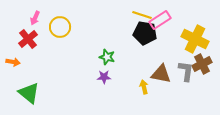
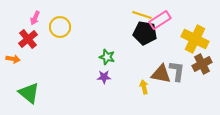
orange arrow: moved 3 px up
gray L-shape: moved 9 px left
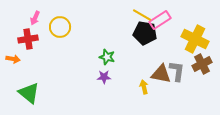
yellow line: rotated 12 degrees clockwise
red cross: rotated 30 degrees clockwise
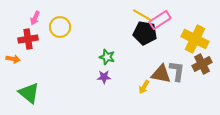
yellow arrow: rotated 136 degrees counterclockwise
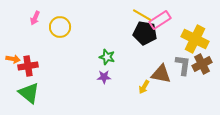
red cross: moved 27 px down
gray L-shape: moved 6 px right, 6 px up
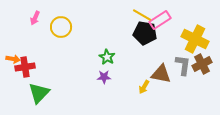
yellow circle: moved 1 px right
green star: rotated 14 degrees clockwise
red cross: moved 3 px left, 1 px down
green triangle: moved 10 px right; rotated 35 degrees clockwise
